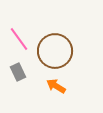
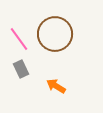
brown circle: moved 17 px up
gray rectangle: moved 3 px right, 3 px up
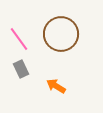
brown circle: moved 6 px right
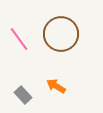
gray rectangle: moved 2 px right, 26 px down; rotated 18 degrees counterclockwise
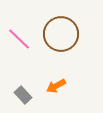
pink line: rotated 10 degrees counterclockwise
orange arrow: rotated 60 degrees counterclockwise
